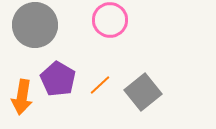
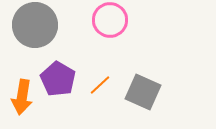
gray square: rotated 27 degrees counterclockwise
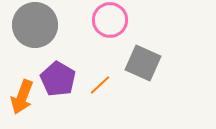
gray square: moved 29 px up
orange arrow: rotated 12 degrees clockwise
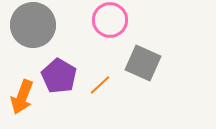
gray circle: moved 2 px left
purple pentagon: moved 1 px right, 3 px up
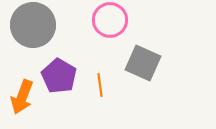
orange line: rotated 55 degrees counterclockwise
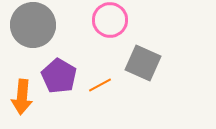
orange line: rotated 70 degrees clockwise
orange arrow: rotated 16 degrees counterclockwise
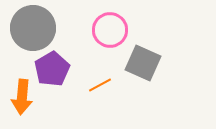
pink circle: moved 10 px down
gray circle: moved 3 px down
purple pentagon: moved 7 px left, 7 px up; rotated 12 degrees clockwise
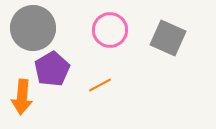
gray square: moved 25 px right, 25 px up
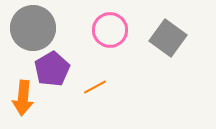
gray square: rotated 12 degrees clockwise
orange line: moved 5 px left, 2 px down
orange arrow: moved 1 px right, 1 px down
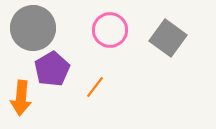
orange line: rotated 25 degrees counterclockwise
orange arrow: moved 2 px left
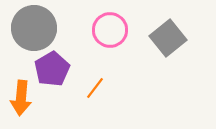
gray circle: moved 1 px right
gray square: rotated 15 degrees clockwise
orange line: moved 1 px down
